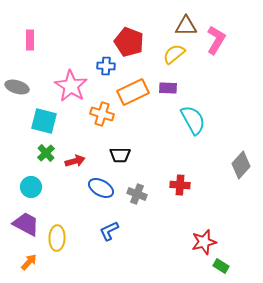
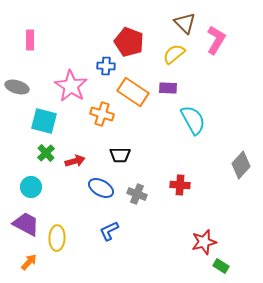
brown triangle: moved 1 px left, 3 px up; rotated 45 degrees clockwise
orange rectangle: rotated 60 degrees clockwise
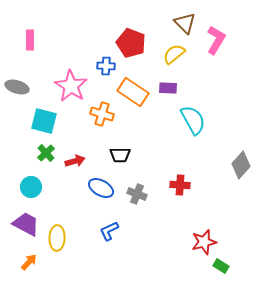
red pentagon: moved 2 px right, 1 px down
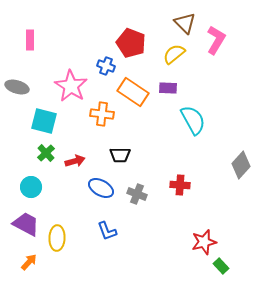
blue cross: rotated 18 degrees clockwise
orange cross: rotated 10 degrees counterclockwise
blue L-shape: moved 2 px left; rotated 85 degrees counterclockwise
green rectangle: rotated 14 degrees clockwise
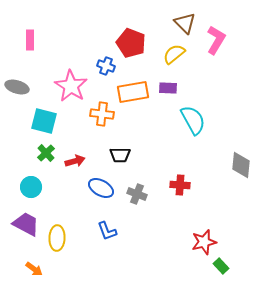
orange rectangle: rotated 44 degrees counterclockwise
gray diamond: rotated 36 degrees counterclockwise
orange arrow: moved 5 px right, 7 px down; rotated 84 degrees clockwise
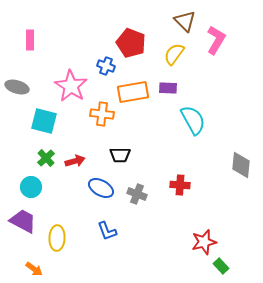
brown triangle: moved 2 px up
yellow semicircle: rotated 15 degrees counterclockwise
green cross: moved 5 px down
purple trapezoid: moved 3 px left, 3 px up
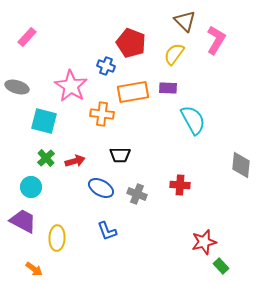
pink rectangle: moved 3 px left, 3 px up; rotated 42 degrees clockwise
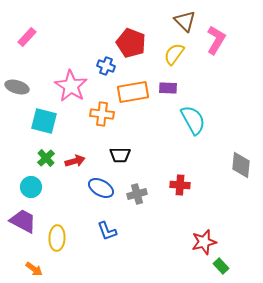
gray cross: rotated 36 degrees counterclockwise
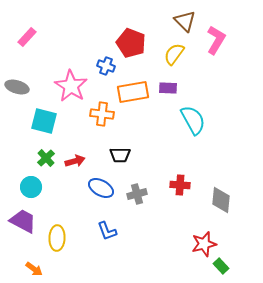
gray diamond: moved 20 px left, 35 px down
red star: moved 2 px down
